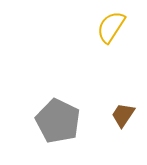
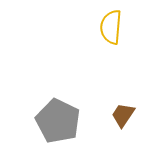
yellow semicircle: rotated 28 degrees counterclockwise
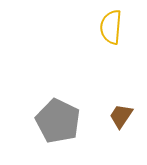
brown trapezoid: moved 2 px left, 1 px down
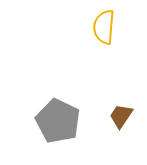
yellow semicircle: moved 7 px left
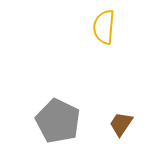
brown trapezoid: moved 8 px down
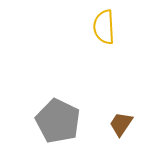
yellow semicircle: rotated 8 degrees counterclockwise
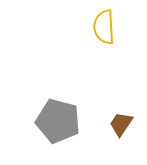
gray pentagon: rotated 12 degrees counterclockwise
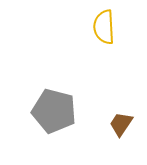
gray pentagon: moved 4 px left, 10 px up
